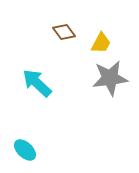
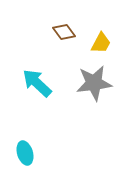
gray star: moved 16 px left, 5 px down
cyan ellipse: moved 3 px down; rotated 30 degrees clockwise
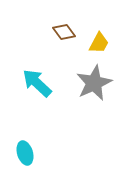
yellow trapezoid: moved 2 px left
gray star: rotated 18 degrees counterclockwise
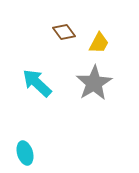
gray star: rotated 6 degrees counterclockwise
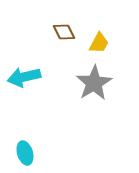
brown diamond: rotated 10 degrees clockwise
cyan arrow: moved 13 px left, 6 px up; rotated 56 degrees counterclockwise
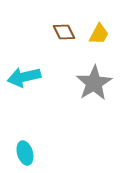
yellow trapezoid: moved 9 px up
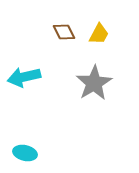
cyan ellipse: rotated 60 degrees counterclockwise
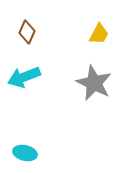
brown diamond: moved 37 px left; rotated 50 degrees clockwise
cyan arrow: rotated 8 degrees counterclockwise
gray star: rotated 15 degrees counterclockwise
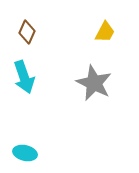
yellow trapezoid: moved 6 px right, 2 px up
cyan arrow: rotated 88 degrees counterclockwise
